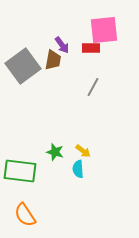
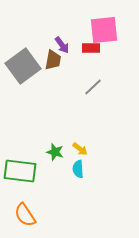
gray line: rotated 18 degrees clockwise
yellow arrow: moved 3 px left, 2 px up
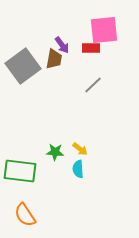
brown trapezoid: moved 1 px right, 1 px up
gray line: moved 2 px up
green star: rotated 12 degrees counterclockwise
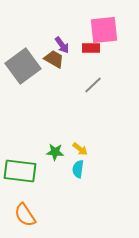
brown trapezoid: rotated 70 degrees counterclockwise
cyan semicircle: rotated 12 degrees clockwise
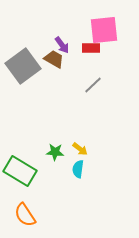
green rectangle: rotated 24 degrees clockwise
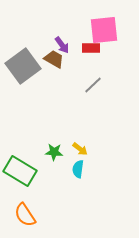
green star: moved 1 px left
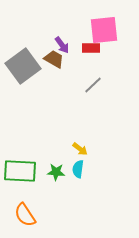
green star: moved 2 px right, 20 px down
green rectangle: rotated 28 degrees counterclockwise
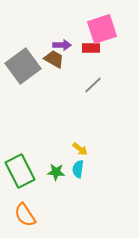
pink square: moved 2 px left, 1 px up; rotated 12 degrees counterclockwise
purple arrow: rotated 54 degrees counterclockwise
green rectangle: rotated 60 degrees clockwise
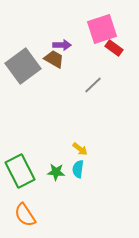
red rectangle: moved 23 px right; rotated 36 degrees clockwise
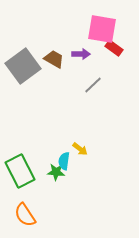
pink square: rotated 28 degrees clockwise
purple arrow: moved 19 px right, 9 px down
cyan semicircle: moved 14 px left, 8 px up
